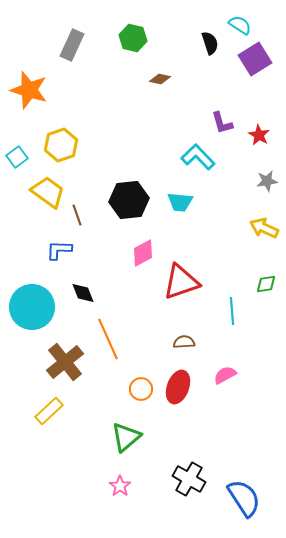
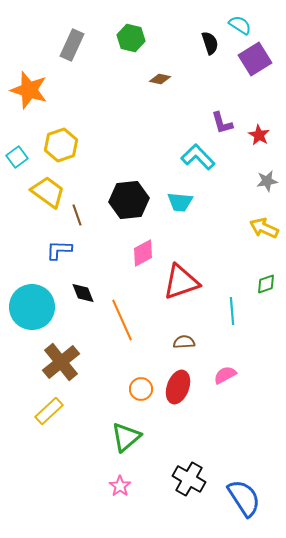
green hexagon: moved 2 px left
green diamond: rotated 10 degrees counterclockwise
orange line: moved 14 px right, 19 px up
brown cross: moved 4 px left
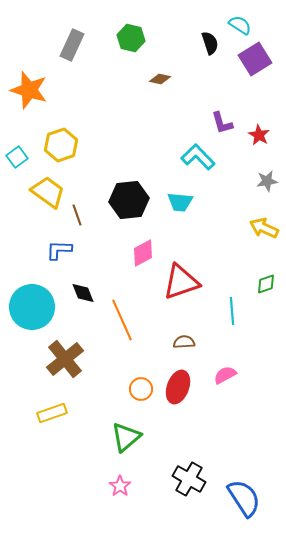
brown cross: moved 4 px right, 3 px up
yellow rectangle: moved 3 px right, 2 px down; rotated 24 degrees clockwise
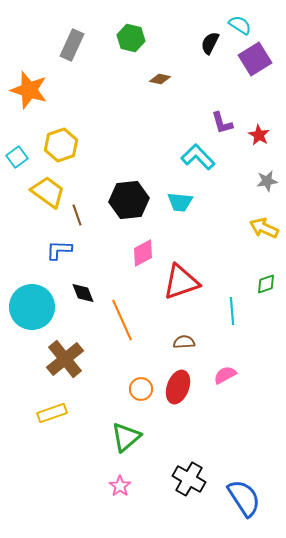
black semicircle: rotated 135 degrees counterclockwise
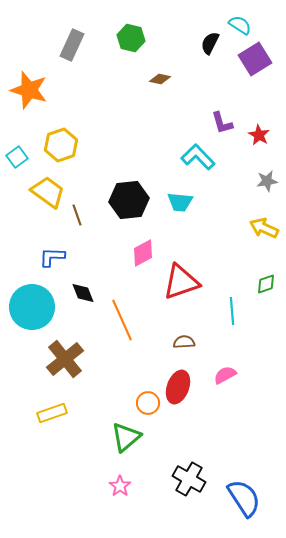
blue L-shape: moved 7 px left, 7 px down
orange circle: moved 7 px right, 14 px down
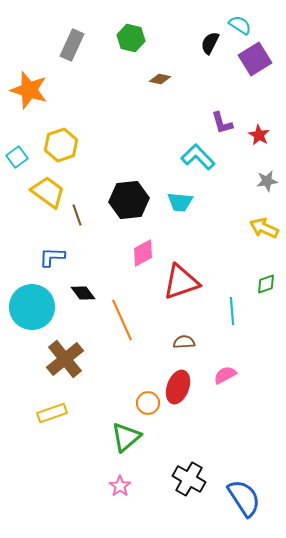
black diamond: rotated 15 degrees counterclockwise
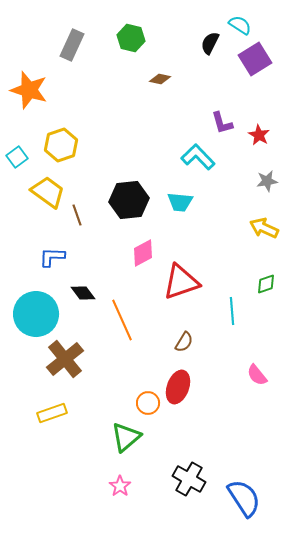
cyan circle: moved 4 px right, 7 px down
brown semicircle: rotated 125 degrees clockwise
pink semicircle: moved 32 px right; rotated 100 degrees counterclockwise
